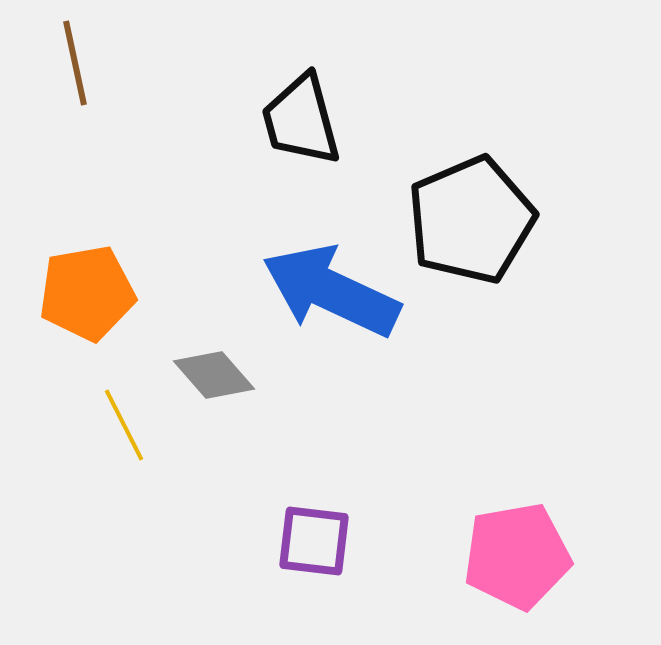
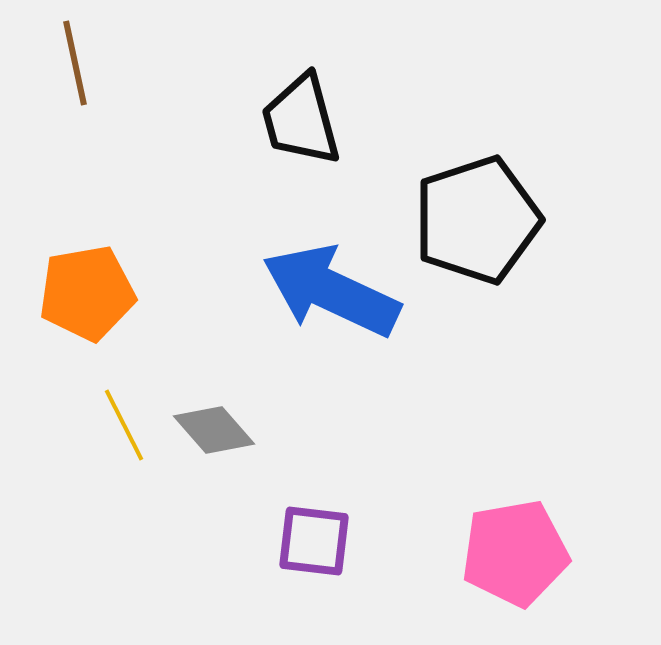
black pentagon: moved 6 px right; rotated 5 degrees clockwise
gray diamond: moved 55 px down
pink pentagon: moved 2 px left, 3 px up
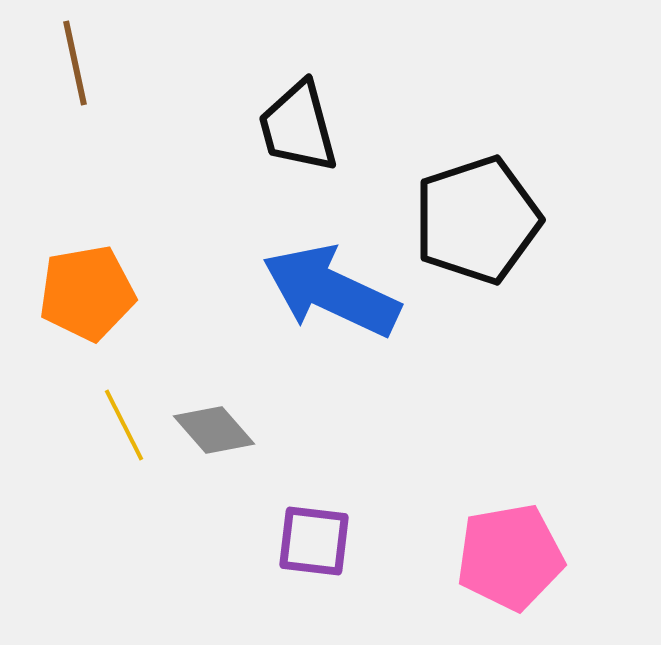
black trapezoid: moved 3 px left, 7 px down
pink pentagon: moved 5 px left, 4 px down
